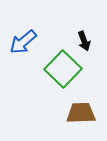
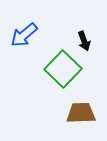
blue arrow: moved 1 px right, 7 px up
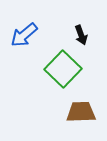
black arrow: moved 3 px left, 6 px up
brown trapezoid: moved 1 px up
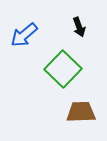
black arrow: moved 2 px left, 8 px up
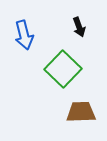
blue arrow: rotated 64 degrees counterclockwise
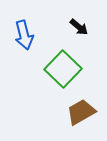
black arrow: rotated 30 degrees counterclockwise
brown trapezoid: rotated 28 degrees counterclockwise
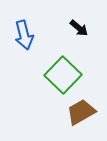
black arrow: moved 1 px down
green square: moved 6 px down
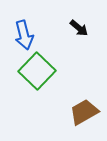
green square: moved 26 px left, 4 px up
brown trapezoid: moved 3 px right
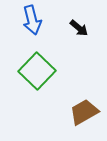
blue arrow: moved 8 px right, 15 px up
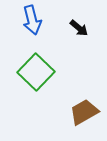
green square: moved 1 px left, 1 px down
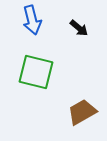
green square: rotated 30 degrees counterclockwise
brown trapezoid: moved 2 px left
